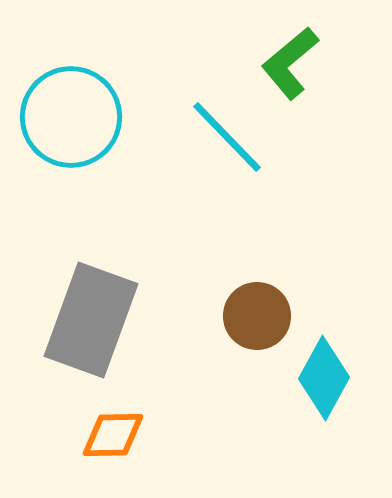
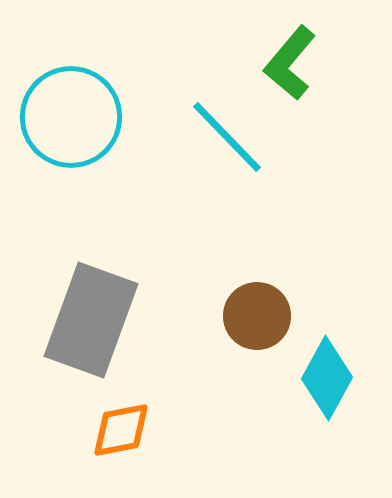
green L-shape: rotated 10 degrees counterclockwise
cyan diamond: moved 3 px right
orange diamond: moved 8 px right, 5 px up; rotated 10 degrees counterclockwise
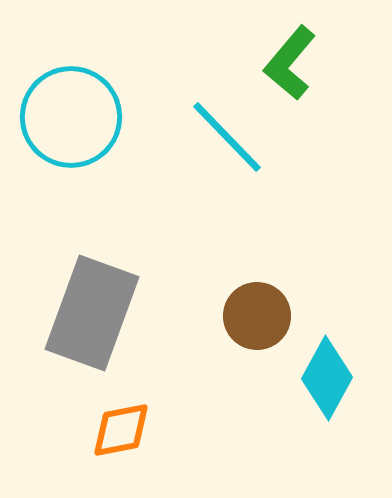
gray rectangle: moved 1 px right, 7 px up
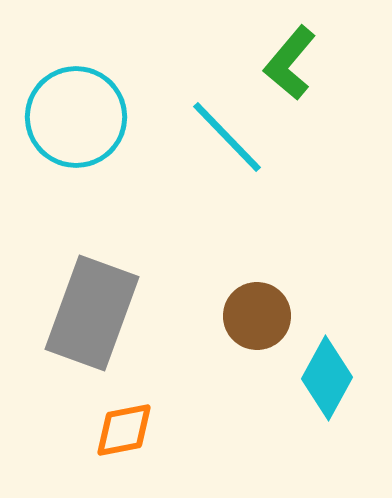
cyan circle: moved 5 px right
orange diamond: moved 3 px right
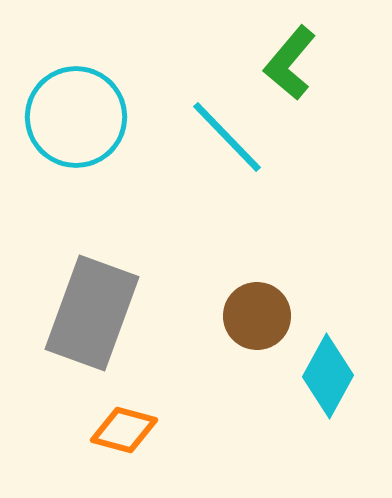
cyan diamond: moved 1 px right, 2 px up
orange diamond: rotated 26 degrees clockwise
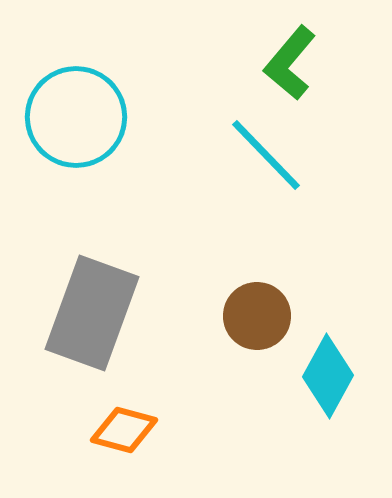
cyan line: moved 39 px right, 18 px down
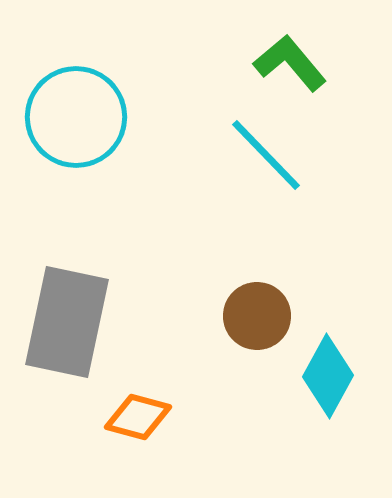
green L-shape: rotated 100 degrees clockwise
gray rectangle: moved 25 px left, 9 px down; rotated 8 degrees counterclockwise
orange diamond: moved 14 px right, 13 px up
